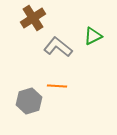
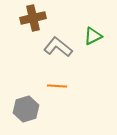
brown cross: rotated 20 degrees clockwise
gray hexagon: moved 3 px left, 8 px down
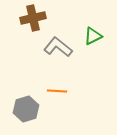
orange line: moved 5 px down
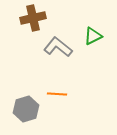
orange line: moved 3 px down
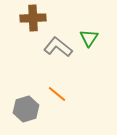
brown cross: rotated 10 degrees clockwise
green triangle: moved 4 px left, 2 px down; rotated 30 degrees counterclockwise
orange line: rotated 36 degrees clockwise
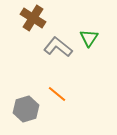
brown cross: rotated 35 degrees clockwise
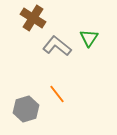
gray L-shape: moved 1 px left, 1 px up
orange line: rotated 12 degrees clockwise
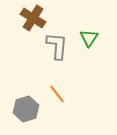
gray L-shape: rotated 56 degrees clockwise
